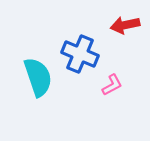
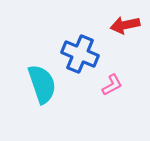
cyan semicircle: moved 4 px right, 7 px down
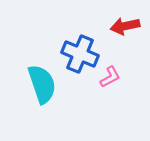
red arrow: moved 1 px down
pink L-shape: moved 2 px left, 8 px up
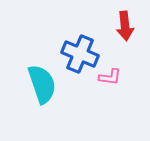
red arrow: rotated 84 degrees counterclockwise
pink L-shape: rotated 35 degrees clockwise
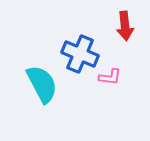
cyan semicircle: rotated 9 degrees counterclockwise
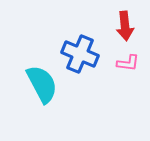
pink L-shape: moved 18 px right, 14 px up
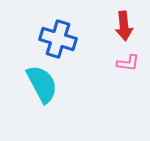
red arrow: moved 1 px left
blue cross: moved 22 px left, 15 px up; rotated 6 degrees counterclockwise
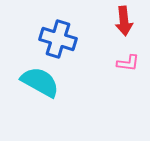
red arrow: moved 5 px up
cyan semicircle: moved 2 px left, 2 px up; rotated 33 degrees counterclockwise
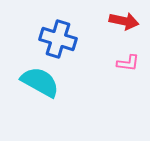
red arrow: rotated 72 degrees counterclockwise
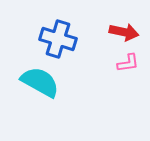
red arrow: moved 11 px down
pink L-shape: rotated 15 degrees counterclockwise
